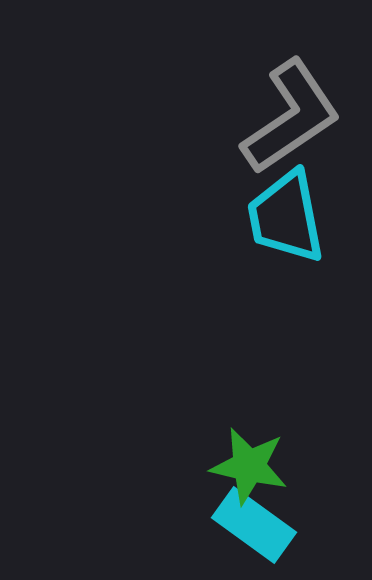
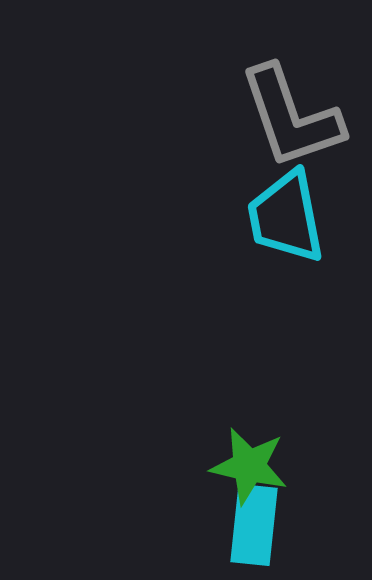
gray L-shape: rotated 105 degrees clockwise
cyan rectangle: rotated 60 degrees clockwise
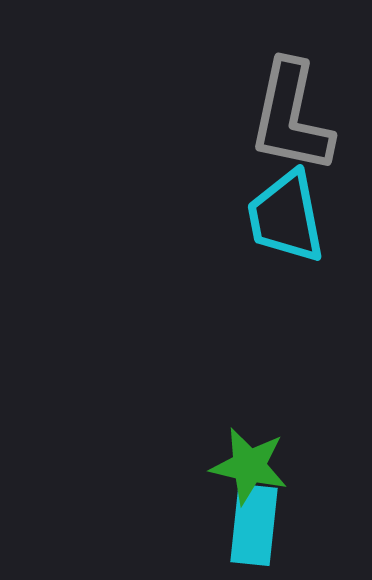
gray L-shape: rotated 31 degrees clockwise
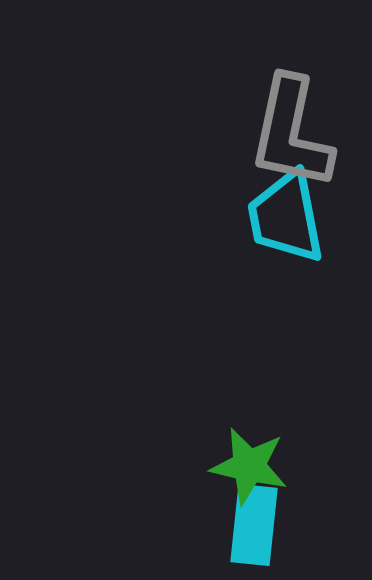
gray L-shape: moved 16 px down
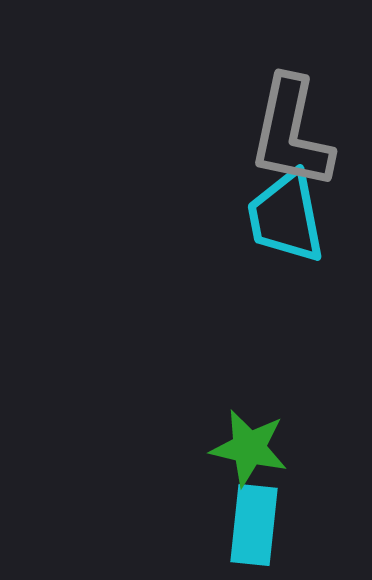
green star: moved 18 px up
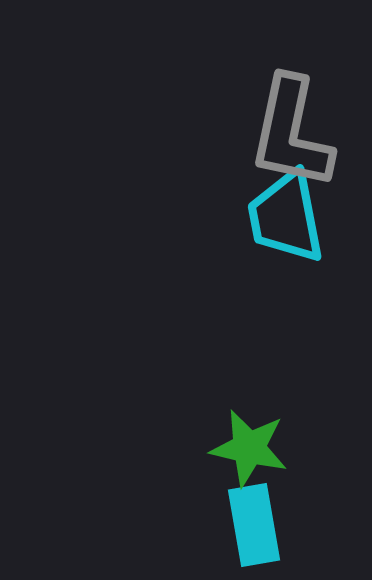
cyan rectangle: rotated 16 degrees counterclockwise
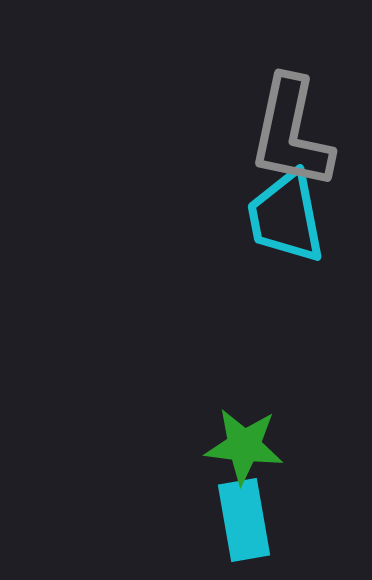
green star: moved 5 px left, 2 px up; rotated 6 degrees counterclockwise
cyan rectangle: moved 10 px left, 5 px up
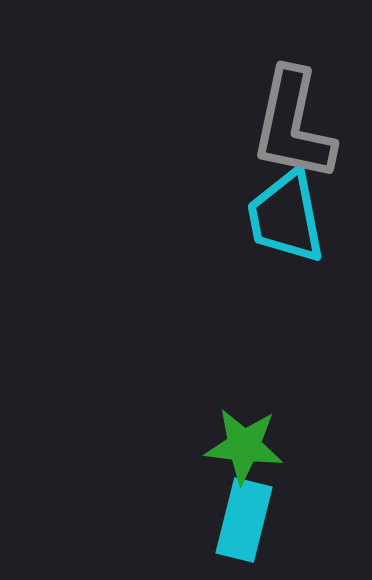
gray L-shape: moved 2 px right, 8 px up
cyan rectangle: rotated 24 degrees clockwise
